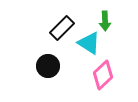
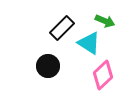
green arrow: rotated 66 degrees counterclockwise
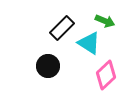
pink diamond: moved 3 px right
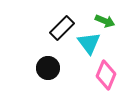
cyan triangle: rotated 20 degrees clockwise
black circle: moved 2 px down
pink diamond: rotated 24 degrees counterclockwise
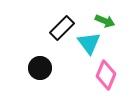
black circle: moved 8 px left
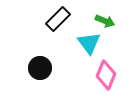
black rectangle: moved 4 px left, 9 px up
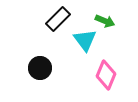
cyan triangle: moved 4 px left, 3 px up
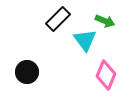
black circle: moved 13 px left, 4 px down
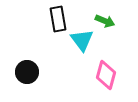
black rectangle: rotated 55 degrees counterclockwise
cyan triangle: moved 3 px left
pink diamond: rotated 8 degrees counterclockwise
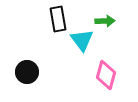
green arrow: rotated 24 degrees counterclockwise
